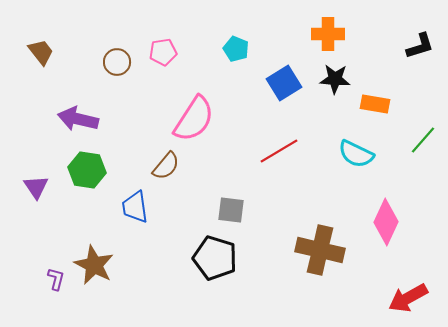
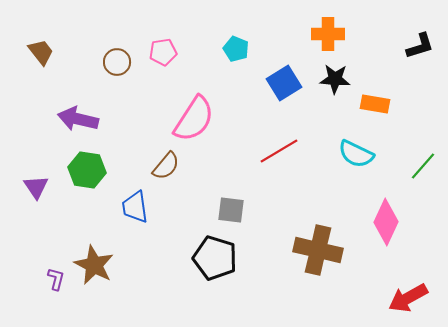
green line: moved 26 px down
brown cross: moved 2 px left
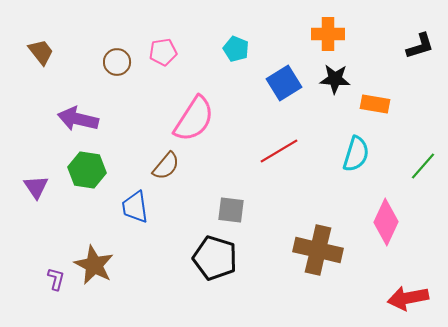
cyan semicircle: rotated 99 degrees counterclockwise
red arrow: rotated 18 degrees clockwise
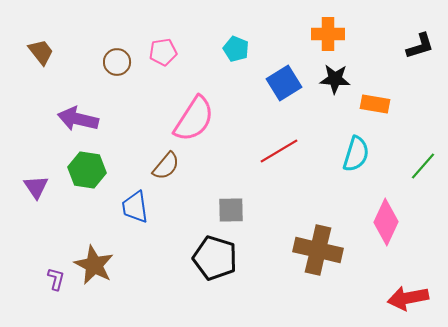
gray square: rotated 8 degrees counterclockwise
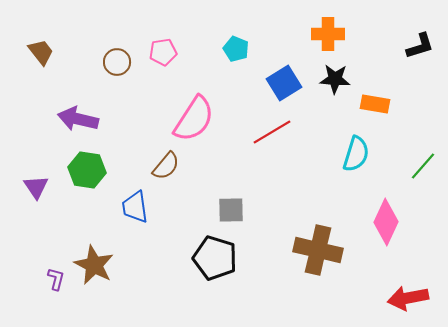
red line: moved 7 px left, 19 px up
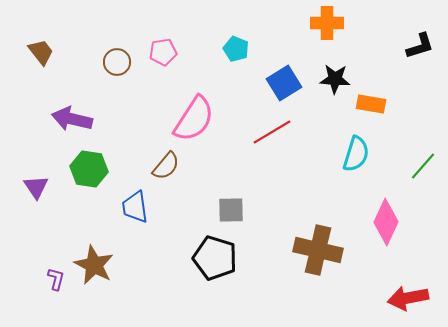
orange cross: moved 1 px left, 11 px up
orange rectangle: moved 4 px left
purple arrow: moved 6 px left
green hexagon: moved 2 px right, 1 px up
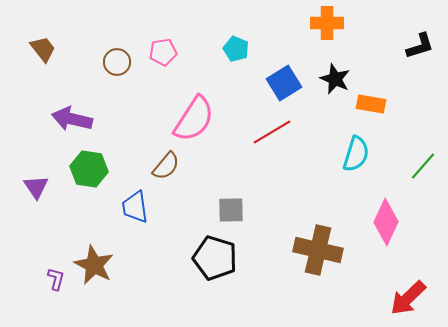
brown trapezoid: moved 2 px right, 3 px up
black star: rotated 20 degrees clockwise
red arrow: rotated 33 degrees counterclockwise
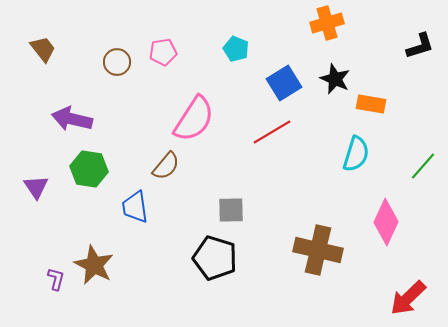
orange cross: rotated 16 degrees counterclockwise
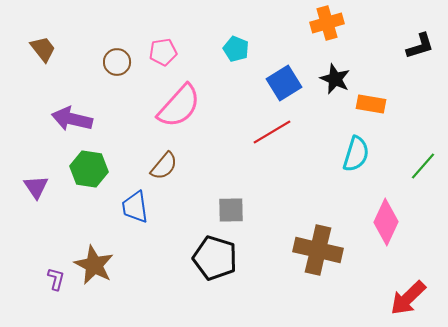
pink semicircle: moved 15 px left, 13 px up; rotated 9 degrees clockwise
brown semicircle: moved 2 px left
